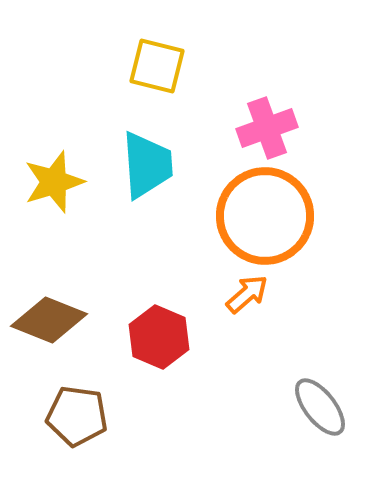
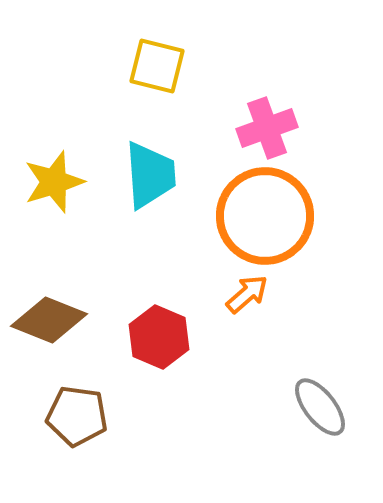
cyan trapezoid: moved 3 px right, 10 px down
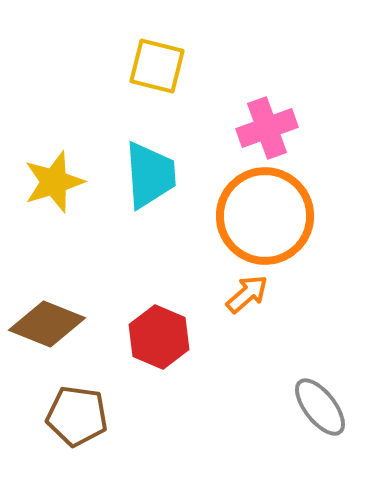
brown diamond: moved 2 px left, 4 px down
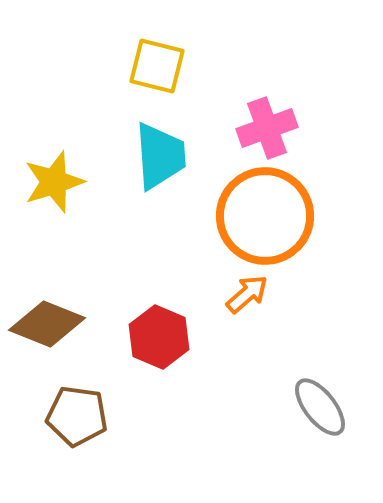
cyan trapezoid: moved 10 px right, 19 px up
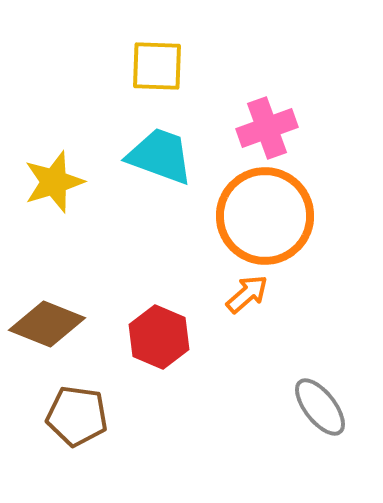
yellow square: rotated 12 degrees counterclockwise
cyan trapezoid: rotated 66 degrees counterclockwise
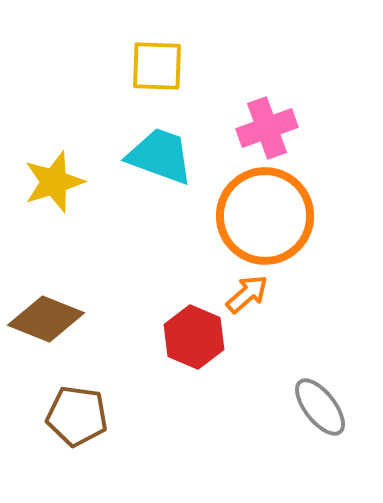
brown diamond: moved 1 px left, 5 px up
red hexagon: moved 35 px right
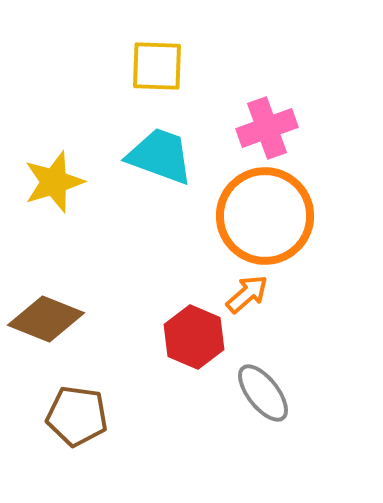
gray ellipse: moved 57 px left, 14 px up
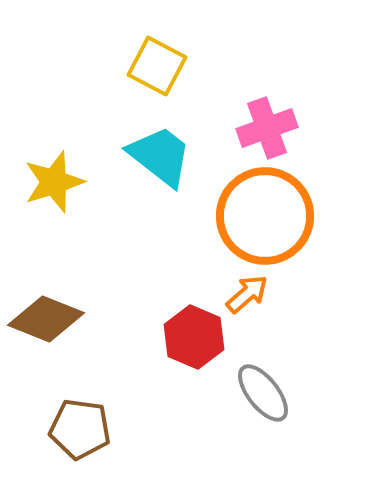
yellow square: rotated 26 degrees clockwise
cyan trapezoid: rotated 18 degrees clockwise
brown pentagon: moved 3 px right, 13 px down
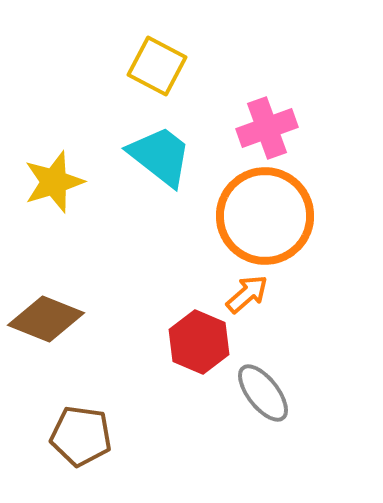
red hexagon: moved 5 px right, 5 px down
brown pentagon: moved 1 px right, 7 px down
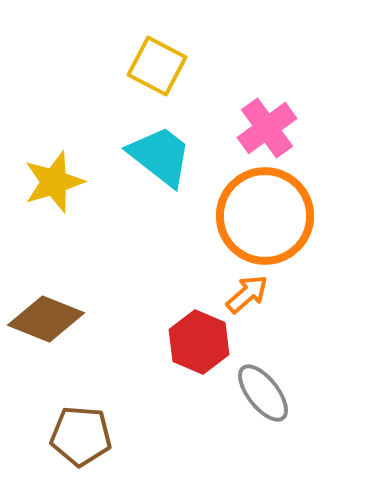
pink cross: rotated 16 degrees counterclockwise
brown pentagon: rotated 4 degrees counterclockwise
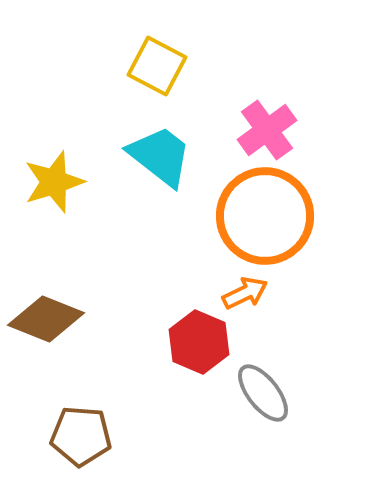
pink cross: moved 2 px down
orange arrow: moved 2 px left, 1 px up; rotated 15 degrees clockwise
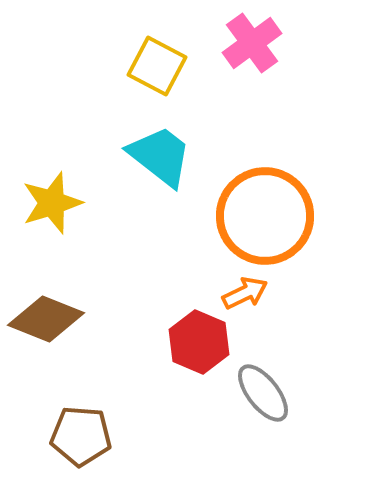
pink cross: moved 15 px left, 87 px up
yellow star: moved 2 px left, 21 px down
